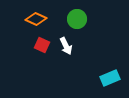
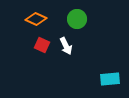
cyan rectangle: moved 1 px down; rotated 18 degrees clockwise
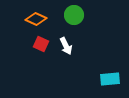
green circle: moved 3 px left, 4 px up
red square: moved 1 px left, 1 px up
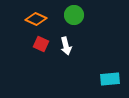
white arrow: rotated 12 degrees clockwise
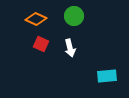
green circle: moved 1 px down
white arrow: moved 4 px right, 2 px down
cyan rectangle: moved 3 px left, 3 px up
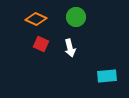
green circle: moved 2 px right, 1 px down
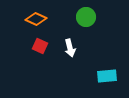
green circle: moved 10 px right
red square: moved 1 px left, 2 px down
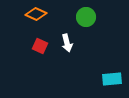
orange diamond: moved 5 px up
white arrow: moved 3 px left, 5 px up
cyan rectangle: moved 5 px right, 3 px down
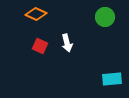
green circle: moved 19 px right
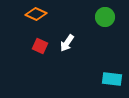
white arrow: rotated 48 degrees clockwise
cyan rectangle: rotated 12 degrees clockwise
